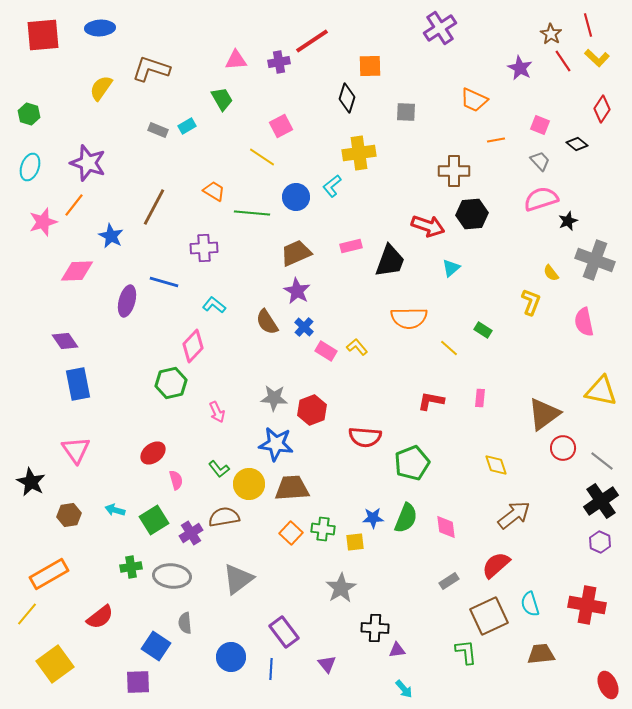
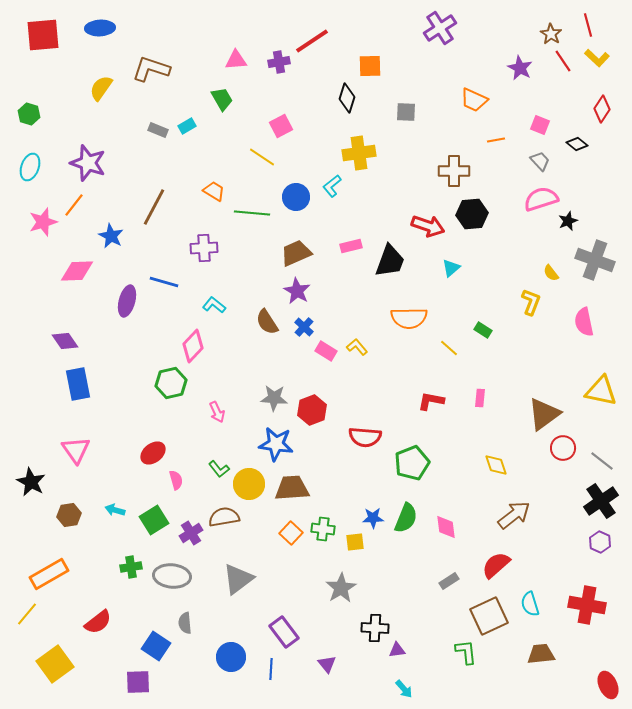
red semicircle at (100, 617): moved 2 px left, 5 px down
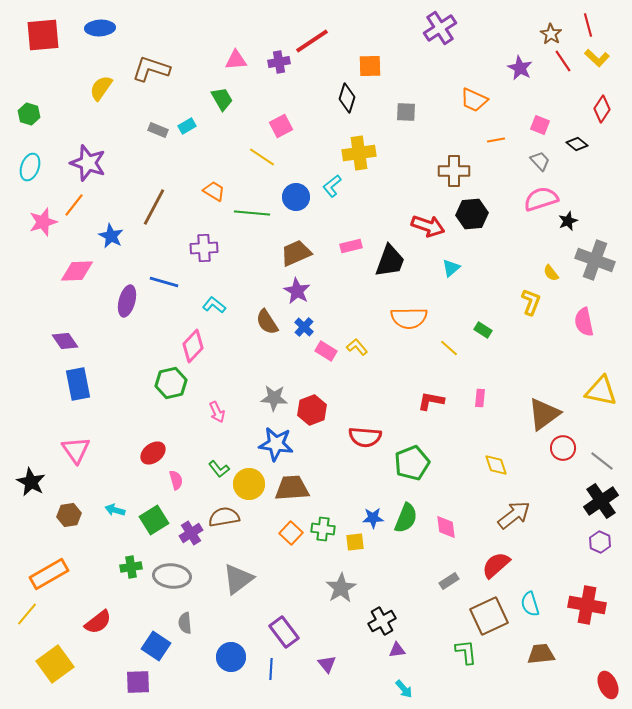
black cross at (375, 628): moved 7 px right, 7 px up; rotated 32 degrees counterclockwise
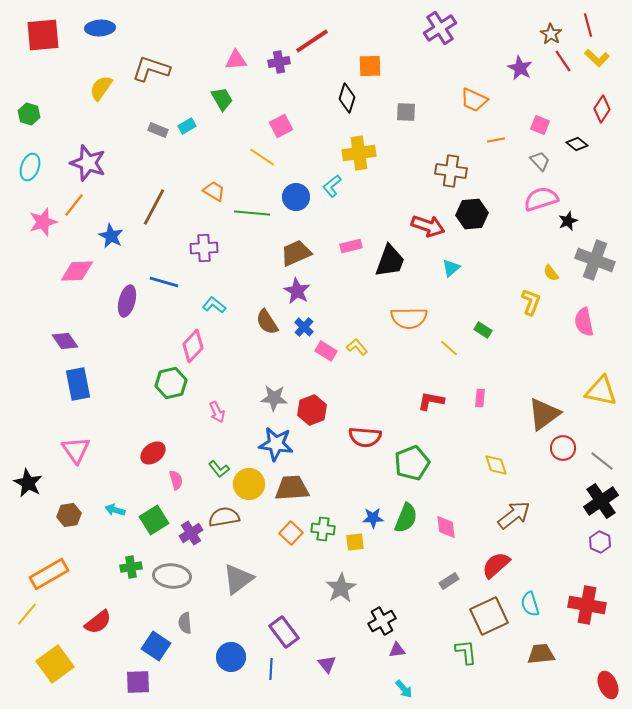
brown cross at (454, 171): moved 3 px left; rotated 8 degrees clockwise
black star at (31, 482): moved 3 px left, 1 px down
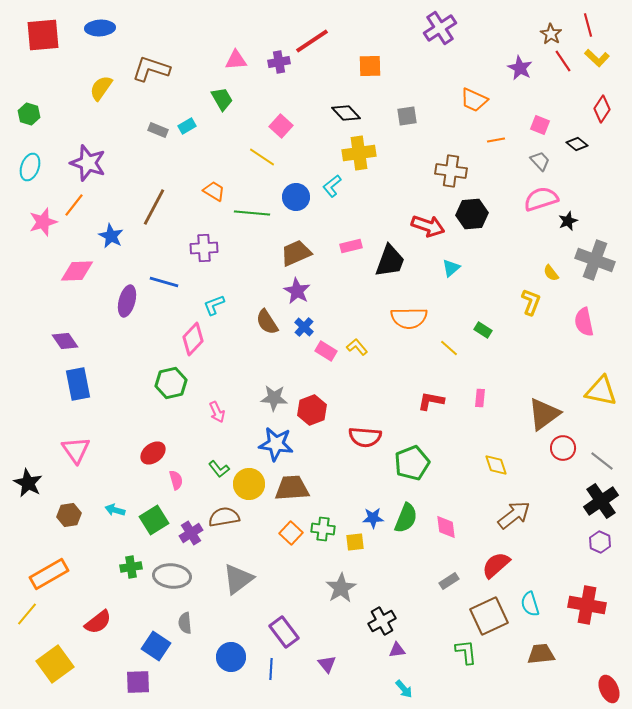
black diamond at (347, 98): moved 1 px left, 15 px down; rotated 60 degrees counterclockwise
gray square at (406, 112): moved 1 px right, 4 px down; rotated 10 degrees counterclockwise
pink square at (281, 126): rotated 20 degrees counterclockwise
cyan L-shape at (214, 305): rotated 60 degrees counterclockwise
pink diamond at (193, 346): moved 7 px up
red ellipse at (608, 685): moved 1 px right, 4 px down
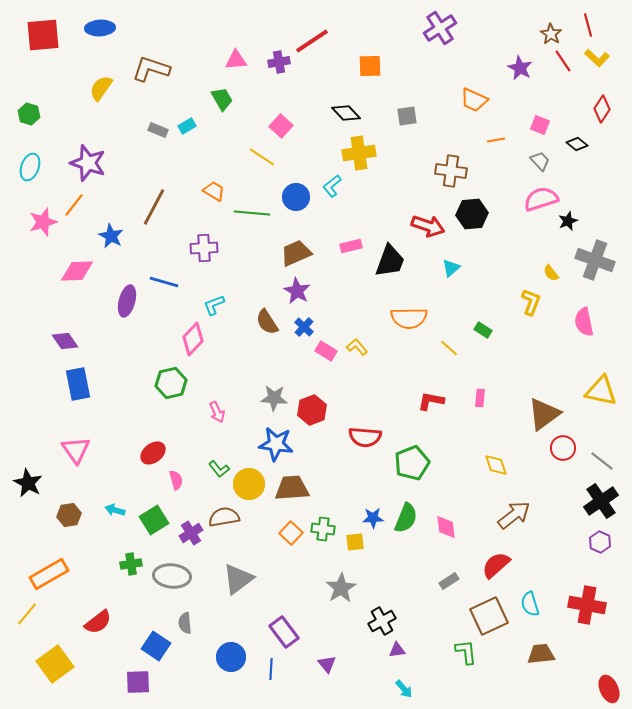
green cross at (131, 567): moved 3 px up
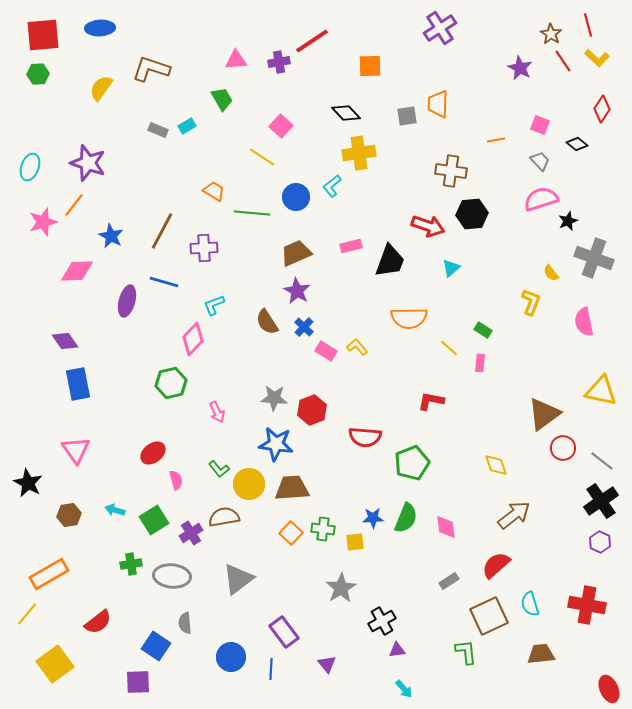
orange trapezoid at (474, 100): moved 36 px left, 4 px down; rotated 68 degrees clockwise
green hexagon at (29, 114): moved 9 px right, 40 px up; rotated 20 degrees counterclockwise
brown line at (154, 207): moved 8 px right, 24 px down
gray cross at (595, 260): moved 1 px left, 2 px up
pink rectangle at (480, 398): moved 35 px up
